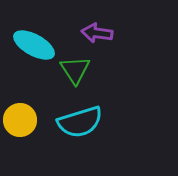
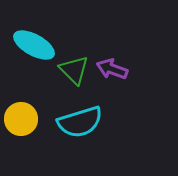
purple arrow: moved 15 px right, 36 px down; rotated 12 degrees clockwise
green triangle: moved 1 px left; rotated 12 degrees counterclockwise
yellow circle: moved 1 px right, 1 px up
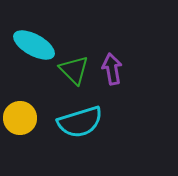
purple arrow: rotated 60 degrees clockwise
yellow circle: moved 1 px left, 1 px up
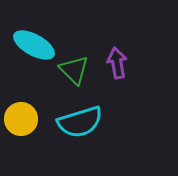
purple arrow: moved 5 px right, 6 px up
yellow circle: moved 1 px right, 1 px down
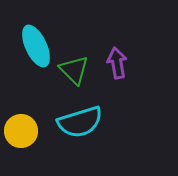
cyan ellipse: moved 2 px right, 1 px down; rotated 36 degrees clockwise
yellow circle: moved 12 px down
